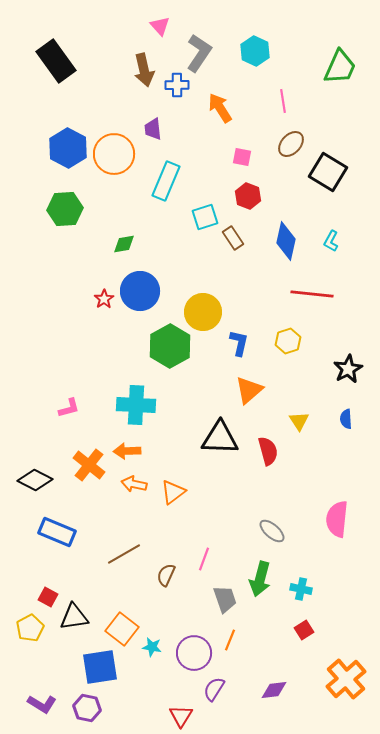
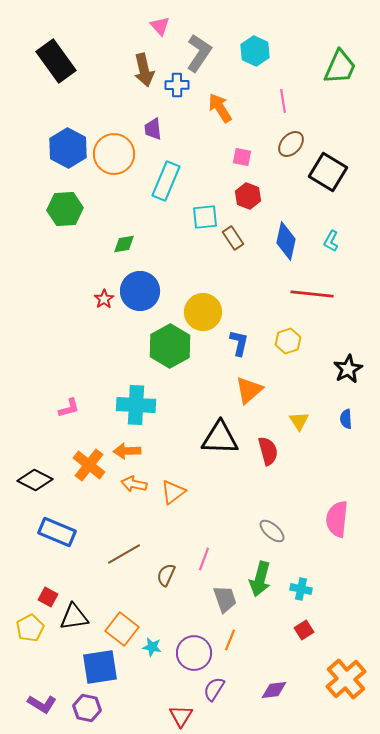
cyan square at (205, 217): rotated 12 degrees clockwise
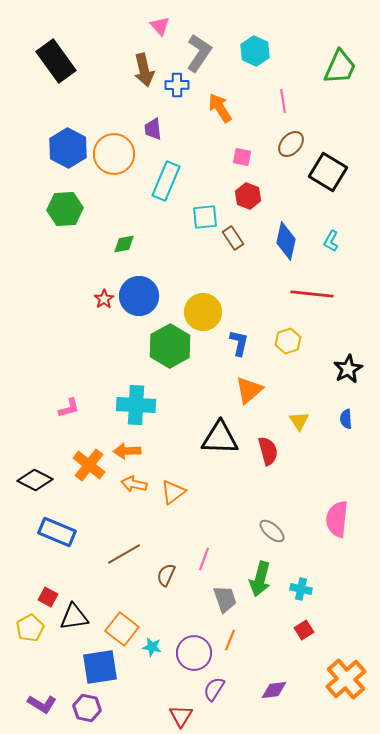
blue circle at (140, 291): moved 1 px left, 5 px down
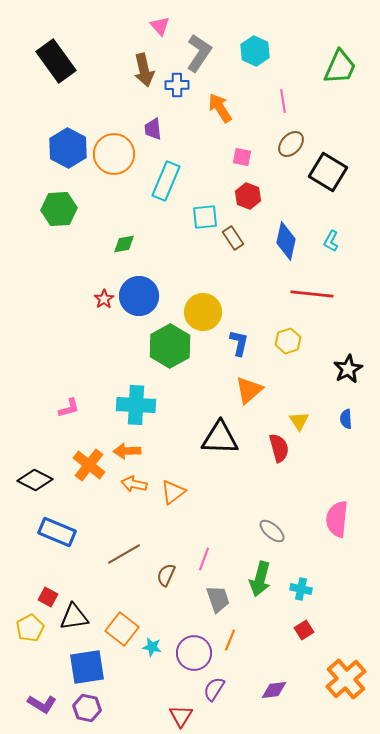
green hexagon at (65, 209): moved 6 px left
red semicircle at (268, 451): moved 11 px right, 3 px up
gray trapezoid at (225, 599): moved 7 px left
blue square at (100, 667): moved 13 px left
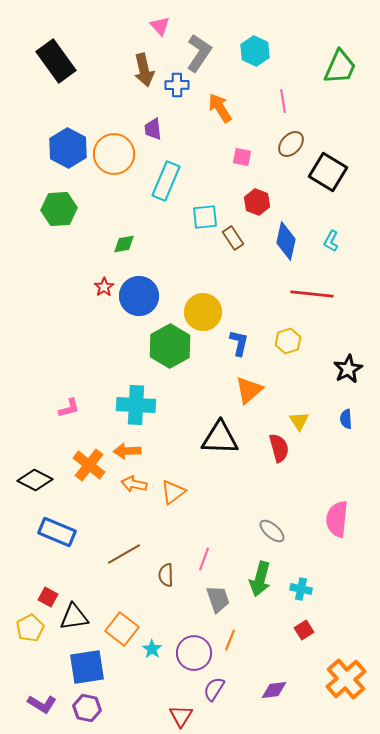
red hexagon at (248, 196): moved 9 px right, 6 px down
red star at (104, 299): moved 12 px up
brown semicircle at (166, 575): rotated 25 degrees counterclockwise
cyan star at (152, 647): moved 2 px down; rotated 24 degrees clockwise
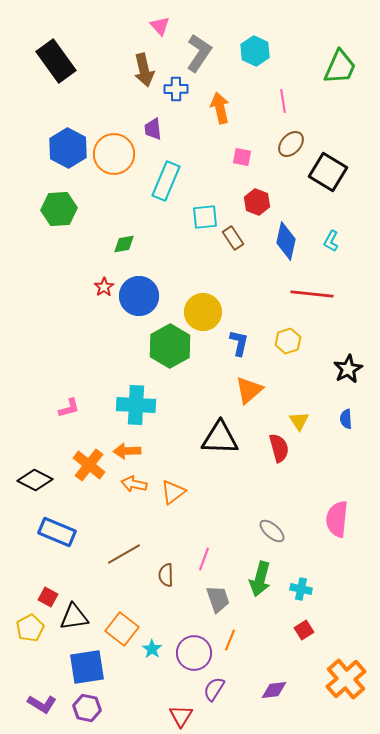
blue cross at (177, 85): moved 1 px left, 4 px down
orange arrow at (220, 108): rotated 20 degrees clockwise
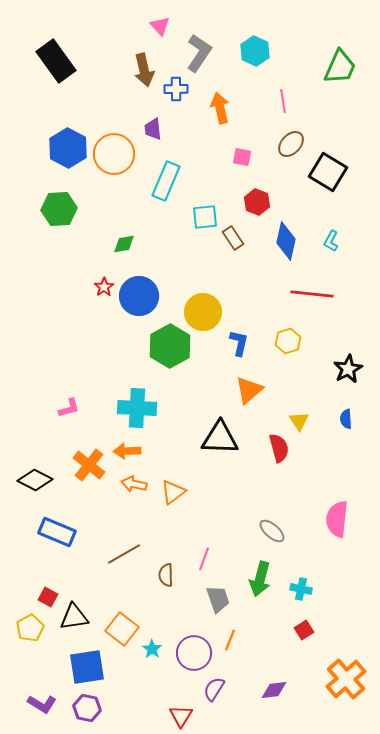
cyan cross at (136, 405): moved 1 px right, 3 px down
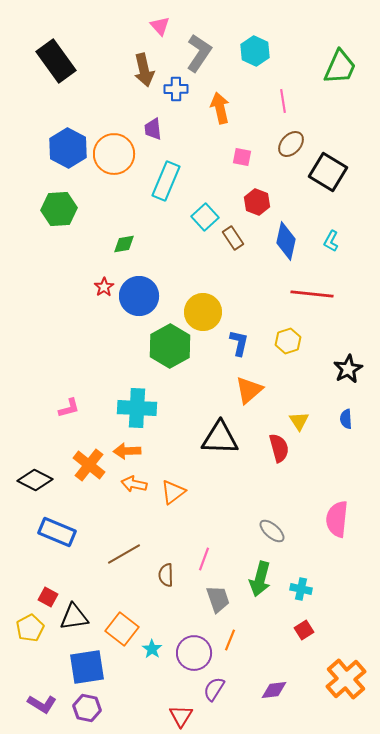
cyan square at (205, 217): rotated 36 degrees counterclockwise
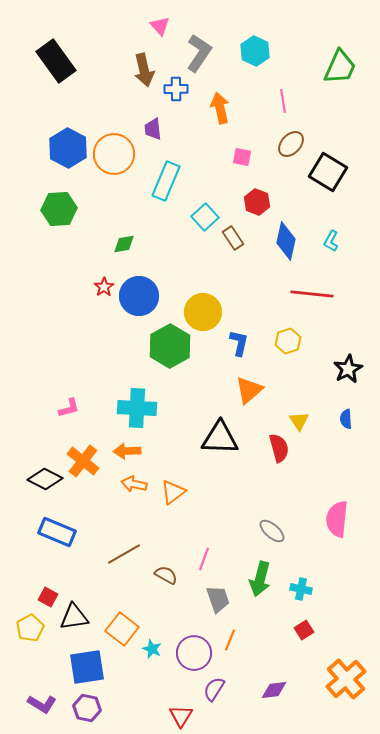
orange cross at (89, 465): moved 6 px left, 4 px up
black diamond at (35, 480): moved 10 px right, 1 px up
brown semicircle at (166, 575): rotated 120 degrees clockwise
cyan star at (152, 649): rotated 12 degrees counterclockwise
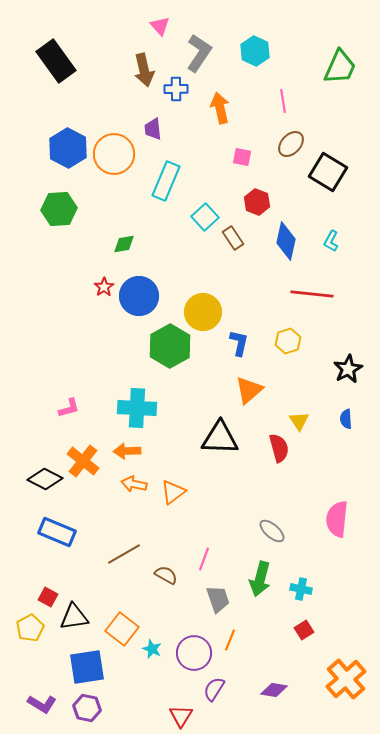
purple diamond at (274, 690): rotated 16 degrees clockwise
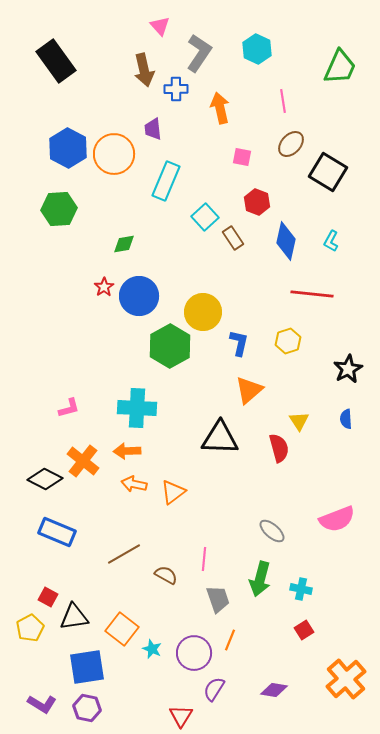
cyan hexagon at (255, 51): moved 2 px right, 2 px up
pink semicircle at (337, 519): rotated 117 degrees counterclockwise
pink line at (204, 559): rotated 15 degrees counterclockwise
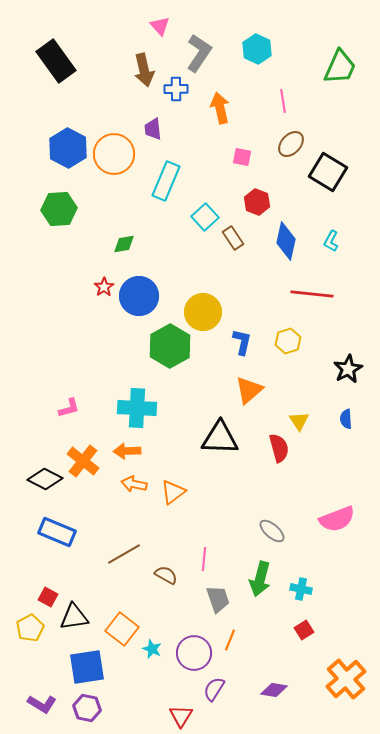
blue L-shape at (239, 343): moved 3 px right, 1 px up
